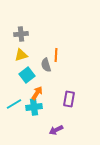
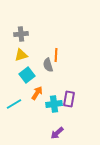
gray semicircle: moved 2 px right
cyan cross: moved 20 px right, 3 px up
purple arrow: moved 1 px right, 3 px down; rotated 16 degrees counterclockwise
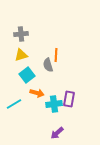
orange arrow: rotated 72 degrees clockwise
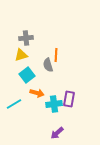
gray cross: moved 5 px right, 4 px down
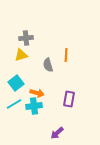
orange line: moved 10 px right
cyan square: moved 11 px left, 8 px down
cyan cross: moved 20 px left, 2 px down
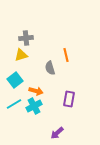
orange line: rotated 16 degrees counterclockwise
gray semicircle: moved 2 px right, 3 px down
cyan square: moved 1 px left, 3 px up
orange arrow: moved 1 px left, 2 px up
cyan cross: rotated 21 degrees counterclockwise
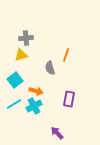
orange line: rotated 32 degrees clockwise
purple arrow: rotated 88 degrees clockwise
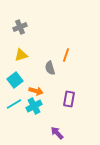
gray cross: moved 6 px left, 11 px up; rotated 16 degrees counterclockwise
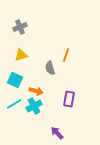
cyan square: rotated 28 degrees counterclockwise
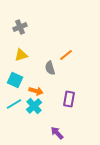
orange line: rotated 32 degrees clockwise
cyan cross: rotated 14 degrees counterclockwise
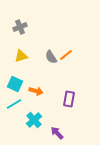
yellow triangle: moved 1 px down
gray semicircle: moved 1 px right, 11 px up; rotated 16 degrees counterclockwise
cyan square: moved 4 px down
cyan cross: moved 14 px down
